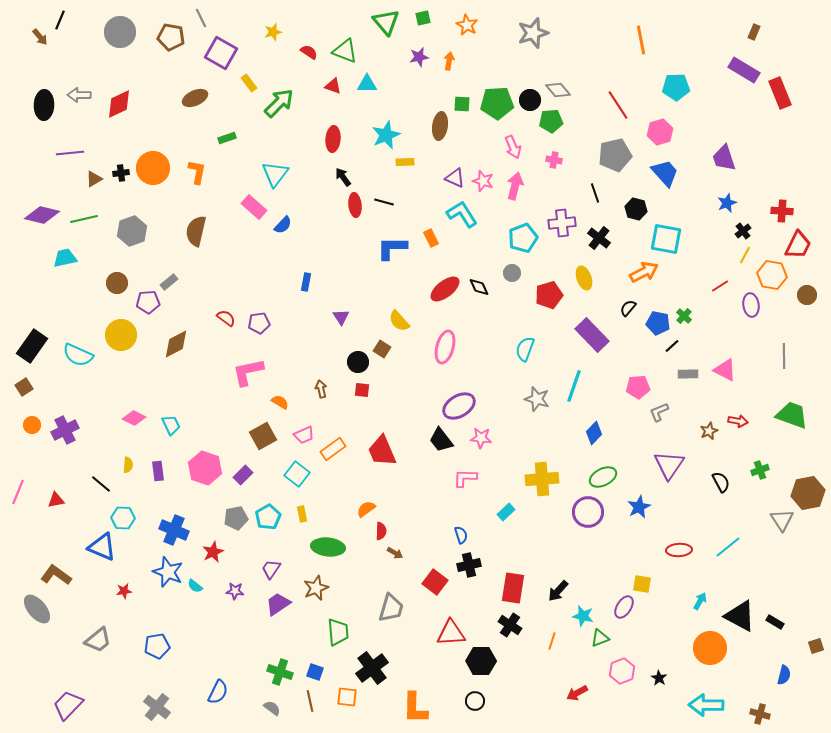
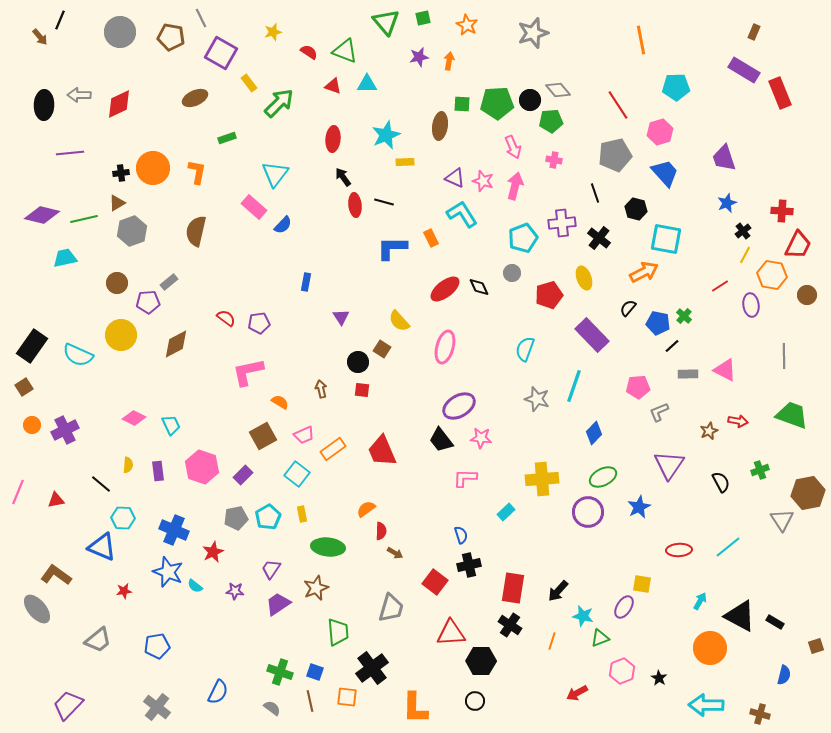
brown triangle at (94, 179): moved 23 px right, 24 px down
pink hexagon at (205, 468): moved 3 px left, 1 px up
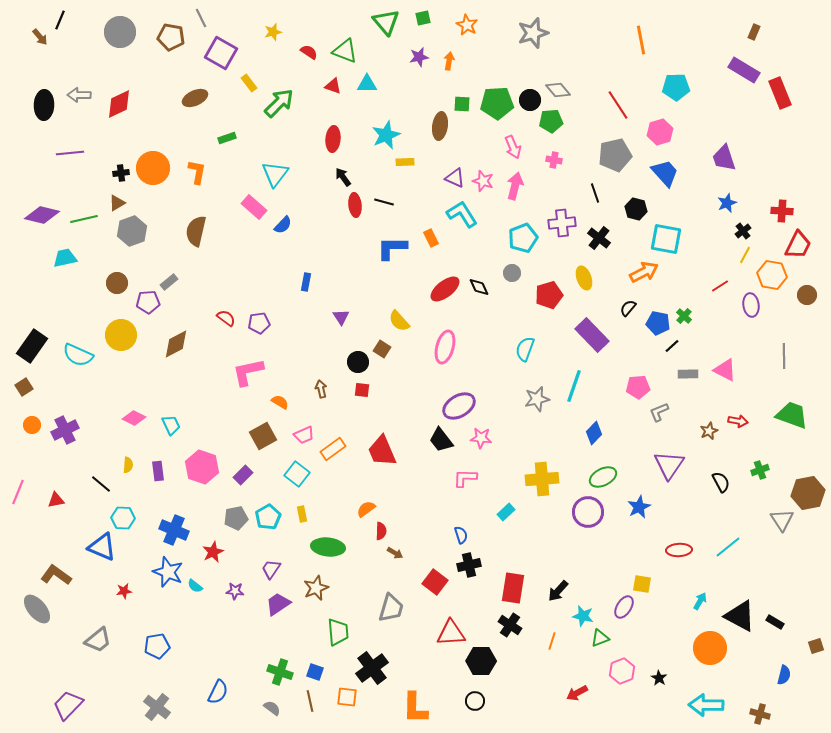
gray star at (537, 399): rotated 30 degrees counterclockwise
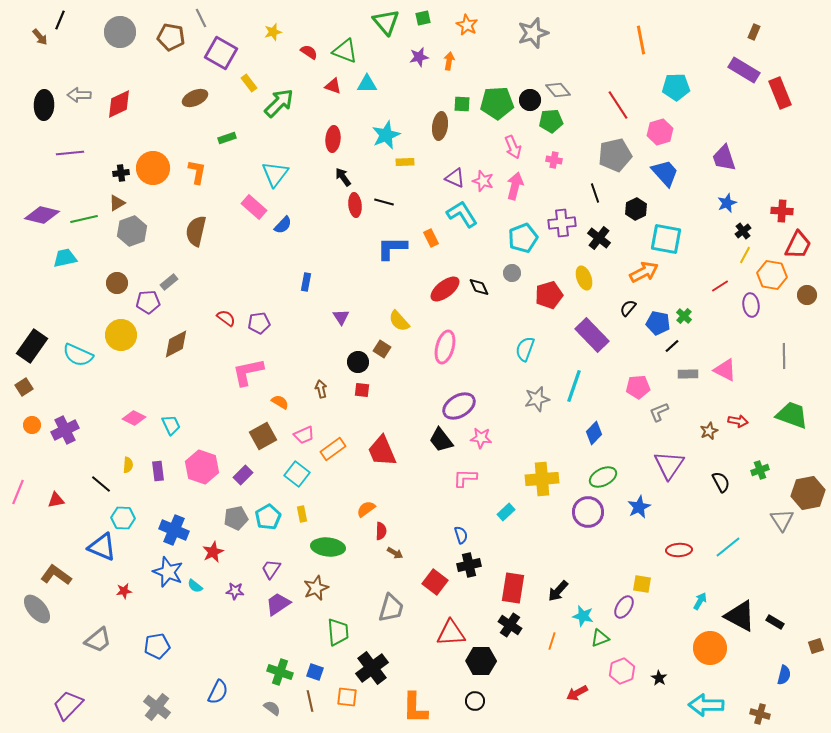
black hexagon at (636, 209): rotated 20 degrees clockwise
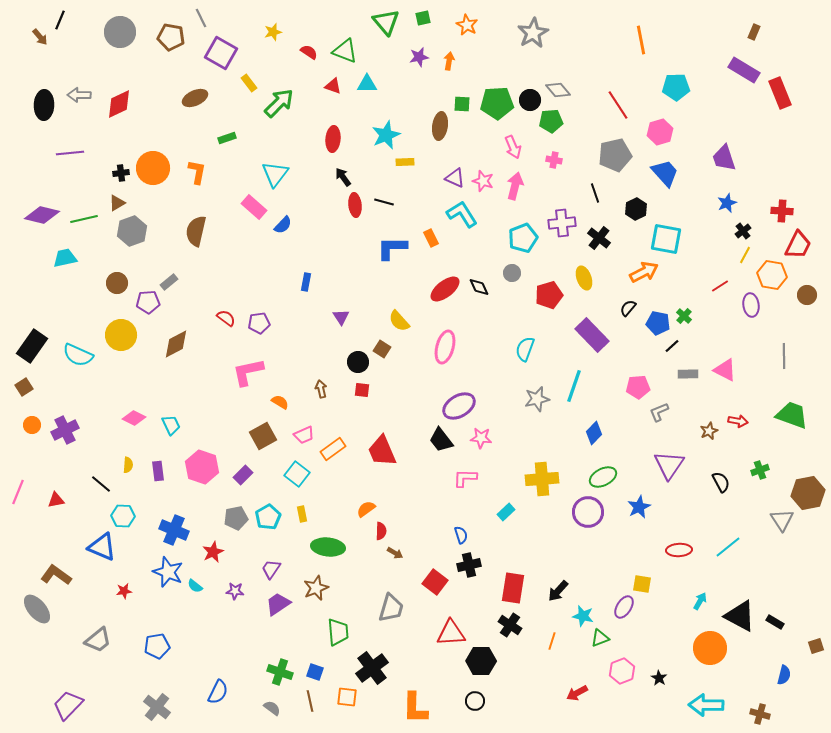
gray star at (533, 33): rotated 12 degrees counterclockwise
cyan hexagon at (123, 518): moved 2 px up
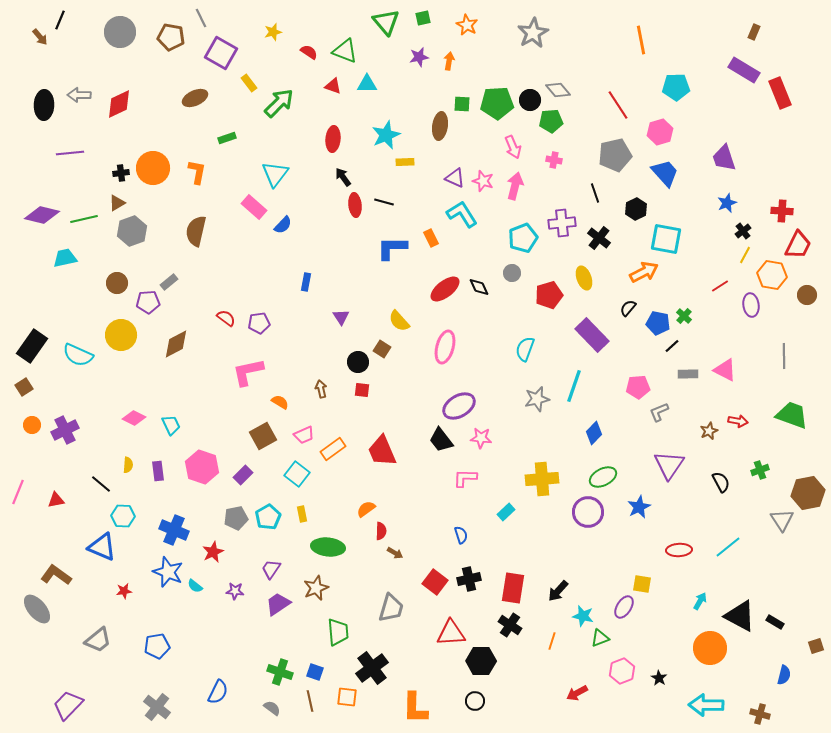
black cross at (469, 565): moved 14 px down
